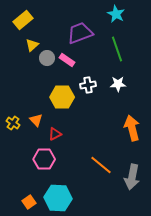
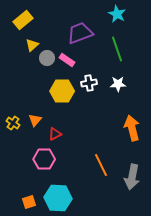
cyan star: moved 1 px right
white cross: moved 1 px right, 2 px up
yellow hexagon: moved 6 px up
orange triangle: moved 1 px left; rotated 24 degrees clockwise
orange line: rotated 25 degrees clockwise
orange square: rotated 16 degrees clockwise
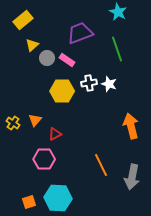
cyan star: moved 1 px right, 2 px up
white star: moved 9 px left; rotated 21 degrees clockwise
orange arrow: moved 1 px left, 2 px up
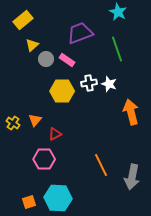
gray circle: moved 1 px left, 1 px down
orange arrow: moved 14 px up
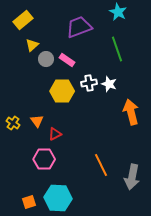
purple trapezoid: moved 1 px left, 6 px up
orange triangle: moved 2 px right, 1 px down; rotated 16 degrees counterclockwise
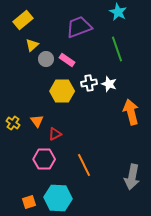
orange line: moved 17 px left
